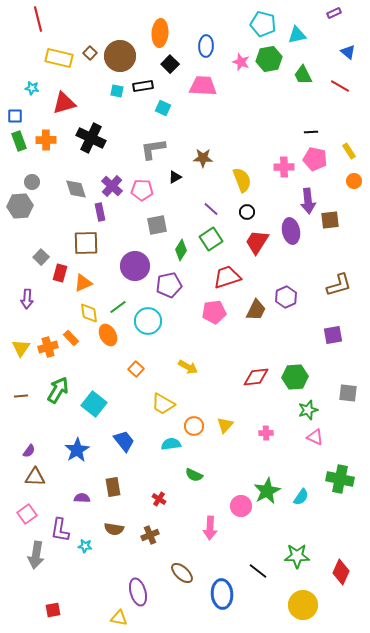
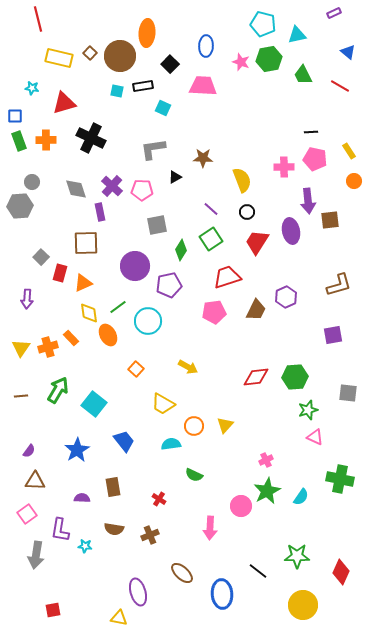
orange ellipse at (160, 33): moved 13 px left
pink cross at (266, 433): moved 27 px down; rotated 24 degrees counterclockwise
brown triangle at (35, 477): moved 4 px down
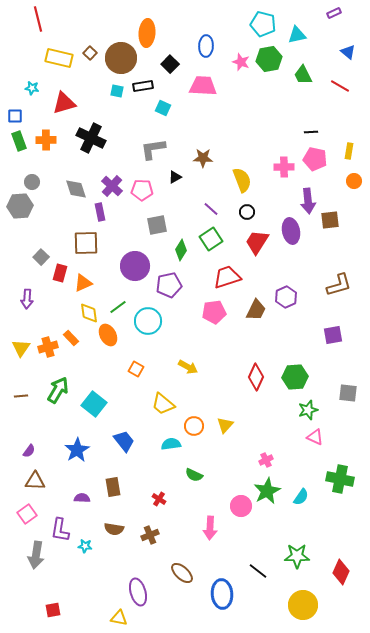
brown circle at (120, 56): moved 1 px right, 2 px down
yellow rectangle at (349, 151): rotated 42 degrees clockwise
orange square at (136, 369): rotated 14 degrees counterclockwise
red diamond at (256, 377): rotated 60 degrees counterclockwise
yellow trapezoid at (163, 404): rotated 10 degrees clockwise
